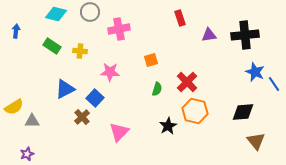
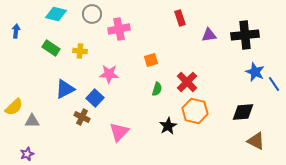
gray circle: moved 2 px right, 2 px down
green rectangle: moved 1 px left, 2 px down
pink star: moved 1 px left, 2 px down
yellow semicircle: rotated 12 degrees counterclockwise
brown cross: rotated 21 degrees counterclockwise
brown triangle: rotated 24 degrees counterclockwise
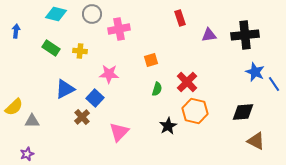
brown cross: rotated 21 degrees clockwise
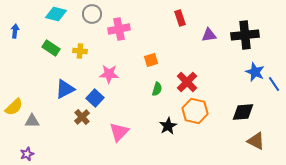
blue arrow: moved 1 px left
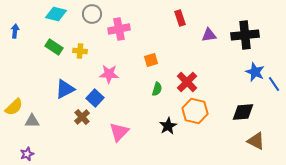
green rectangle: moved 3 px right, 1 px up
